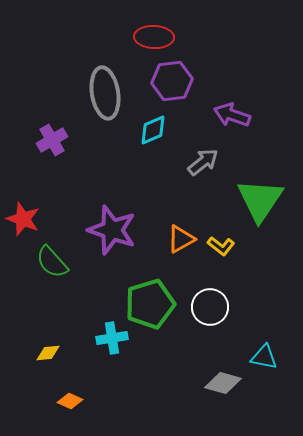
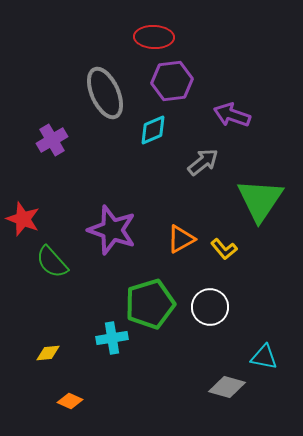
gray ellipse: rotated 15 degrees counterclockwise
yellow L-shape: moved 3 px right, 3 px down; rotated 12 degrees clockwise
gray diamond: moved 4 px right, 4 px down
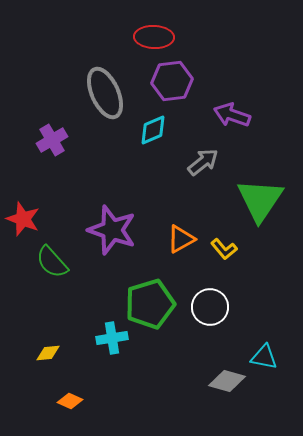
gray diamond: moved 6 px up
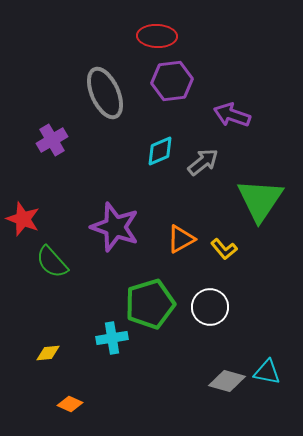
red ellipse: moved 3 px right, 1 px up
cyan diamond: moved 7 px right, 21 px down
purple star: moved 3 px right, 3 px up
cyan triangle: moved 3 px right, 15 px down
orange diamond: moved 3 px down
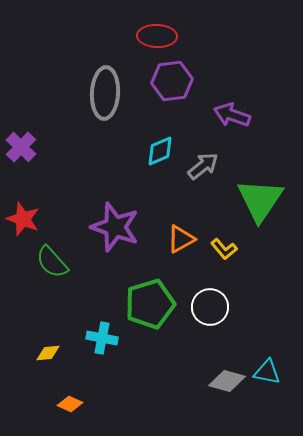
gray ellipse: rotated 27 degrees clockwise
purple cross: moved 31 px left, 7 px down; rotated 16 degrees counterclockwise
gray arrow: moved 4 px down
cyan cross: moved 10 px left; rotated 20 degrees clockwise
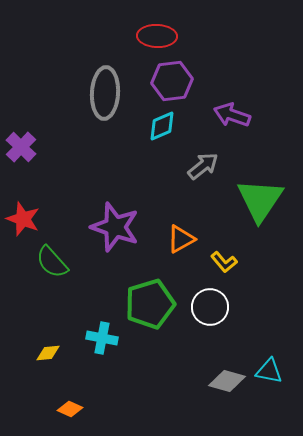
cyan diamond: moved 2 px right, 25 px up
yellow L-shape: moved 13 px down
cyan triangle: moved 2 px right, 1 px up
orange diamond: moved 5 px down
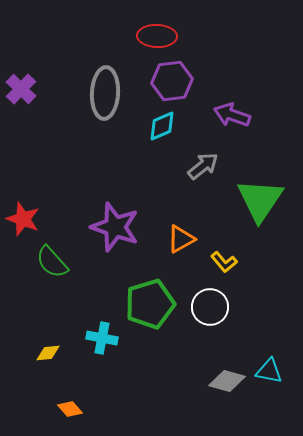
purple cross: moved 58 px up
orange diamond: rotated 25 degrees clockwise
